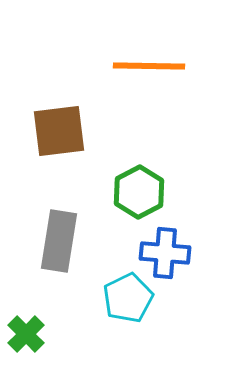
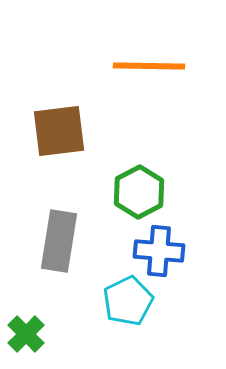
blue cross: moved 6 px left, 2 px up
cyan pentagon: moved 3 px down
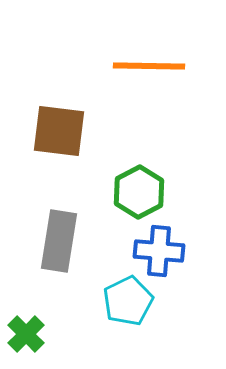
brown square: rotated 14 degrees clockwise
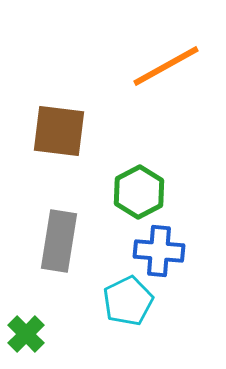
orange line: moved 17 px right; rotated 30 degrees counterclockwise
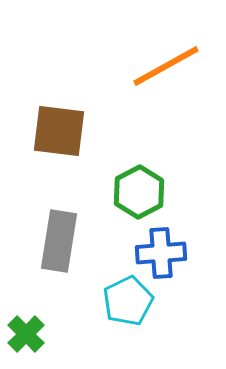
blue cross: moved 2 px right, 2 px down; rotated 9 degrees counterclockwise
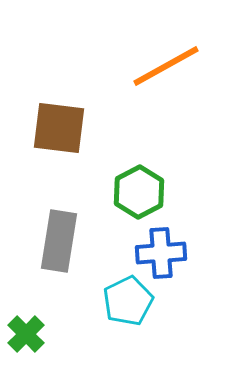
brown square: moved 3 px up
